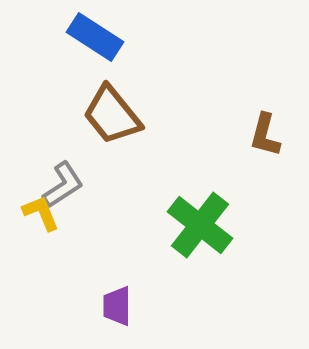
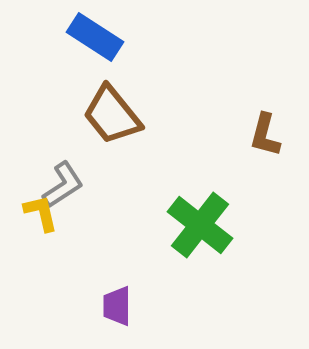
yellow L-shape: rotated 9 degrees clockwise
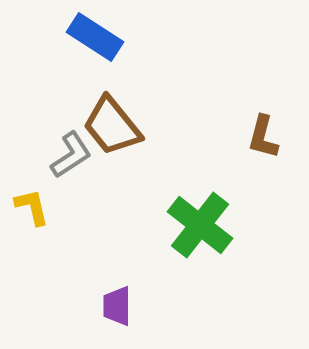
brown trapezoid: moved 11 px down
brown L-shape: moved 2 px left, 2 px down
gray L-shape: moved 8 px right, 30 px up
yellow L-shape: moved 9 px left, 6 px up
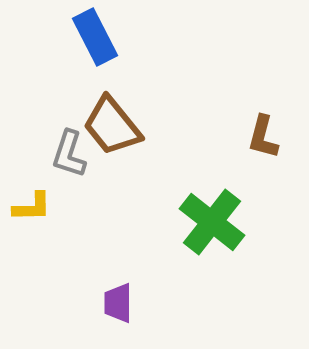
blue rectangle: rotated 30 degrees clockwise
gray L-shape: moved 2 px left, 1 px up; rotated 141 degrees clockwise
yellow L-shape: rotated 102 degrees clockwise
green cross: moved 12 px right, 3 px up
purple trapezoid: moved 1 px right, 3 px up
